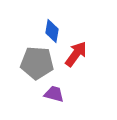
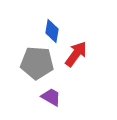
purple trapezoid: moved 3 px left, 3 px down; rotated 15 degrees clockwise
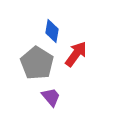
gray pentagon: rotated 28 degrees clockwise
purple trapezoid: rotated 20 degrees clockwise
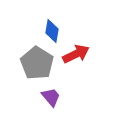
red arrow: rotated 28 degrees clockwise
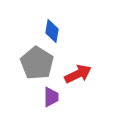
red arrow: moved 2 px right, 20 px down
purple trapezoid: rotated 40 degrees clockwise
